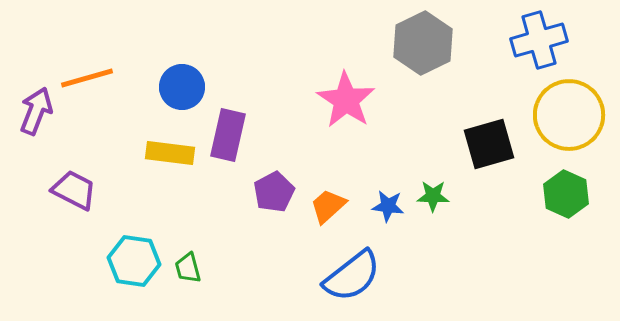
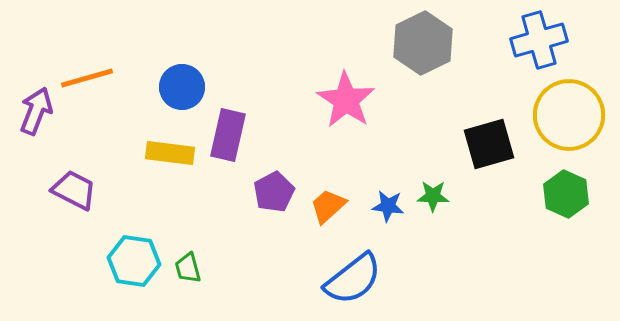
blue semicircle: moved 1 px right, 3 px down
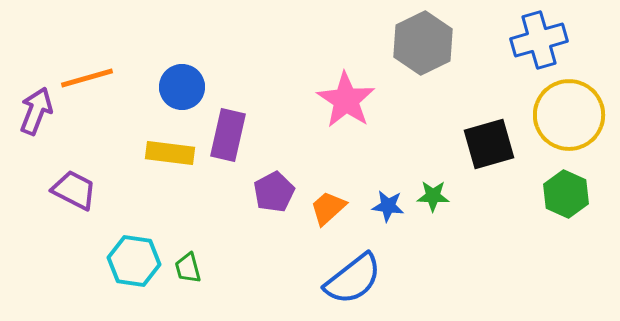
orange trapezoid: moved 2 px down
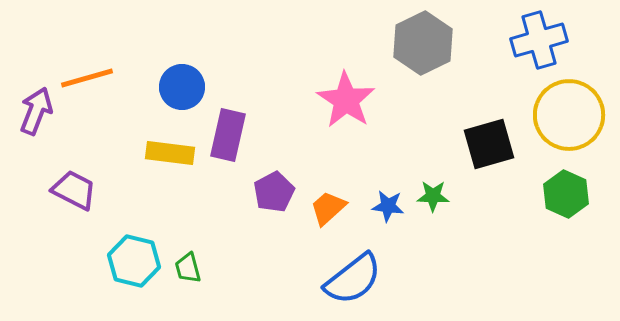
cyan hexagon: rotated 6 degrees clockwise
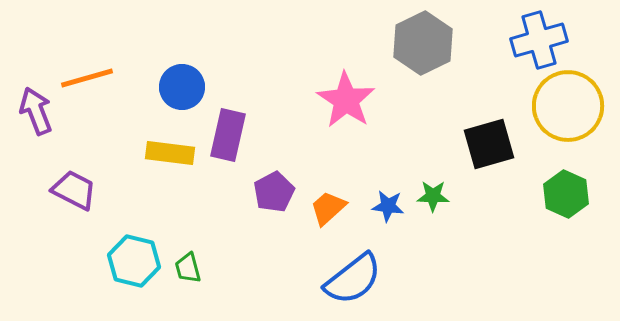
purple arrow: rotated 42 degrees counterclockwise
yellow circle: moved 1 px left, 9 px up
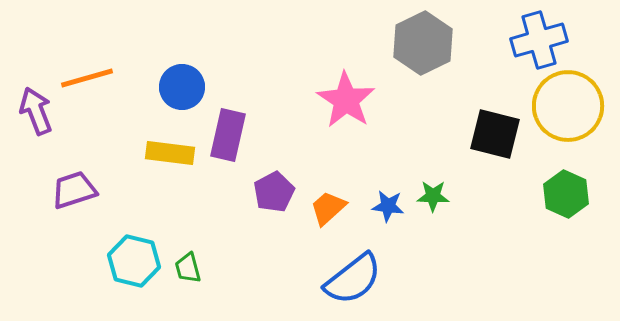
black square: moved 6 px right, 10 px up; rotated 30 degrees clockwise
purple trapezoid: rotated 45 degrees counterclockwise
